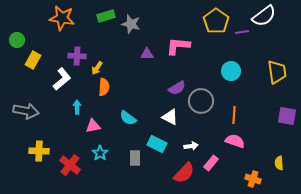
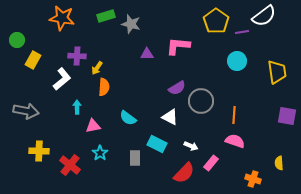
cyan circle: moved 6 px right, 10 px up
white arrow: rotated 32 degrees clockwise
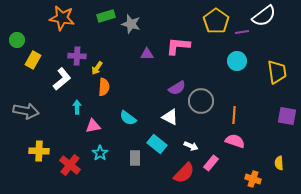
cyan rectangle: rotated 12 degrees clockwise
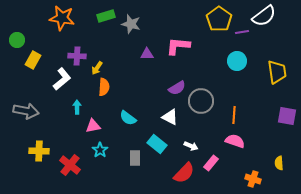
yellow pentagon: moved 3 px right, 2 px up
cyan star: moved 3 px up
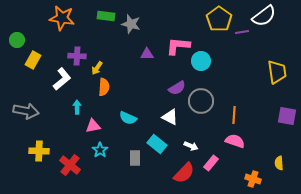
green rectangle: rotated 24 degrees clockwise
cyan circle: moved 36 px left
cyan semicircle: rotated 12 degrees counterclockwise
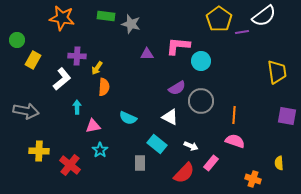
gray rectangle: moved 5 px right, 5 px down
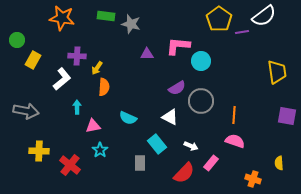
cyan rectangle: rotated 12 degrees clockwise
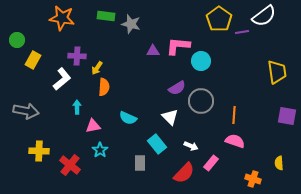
purple triangle: moved 6 px right, 3 px up
white triangle: rotated 18 degrees clockwise
